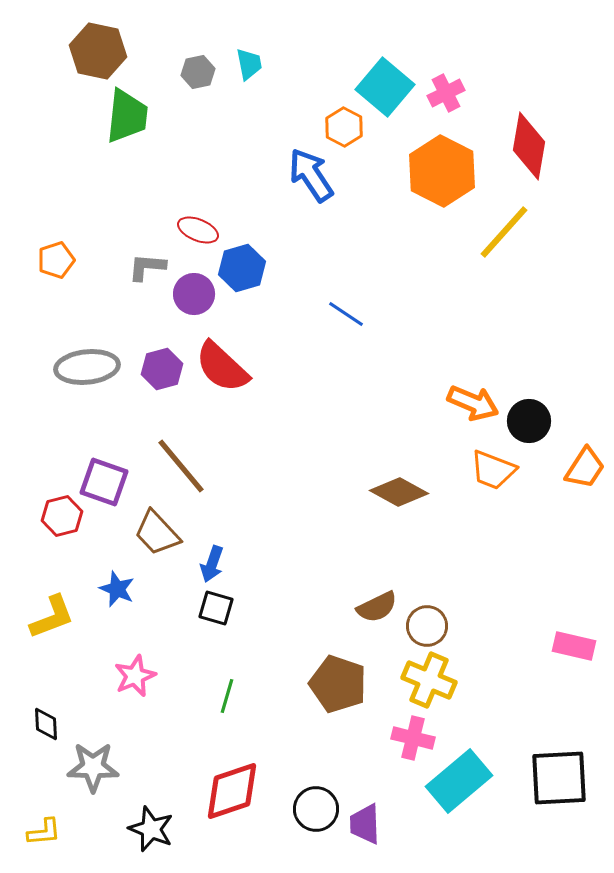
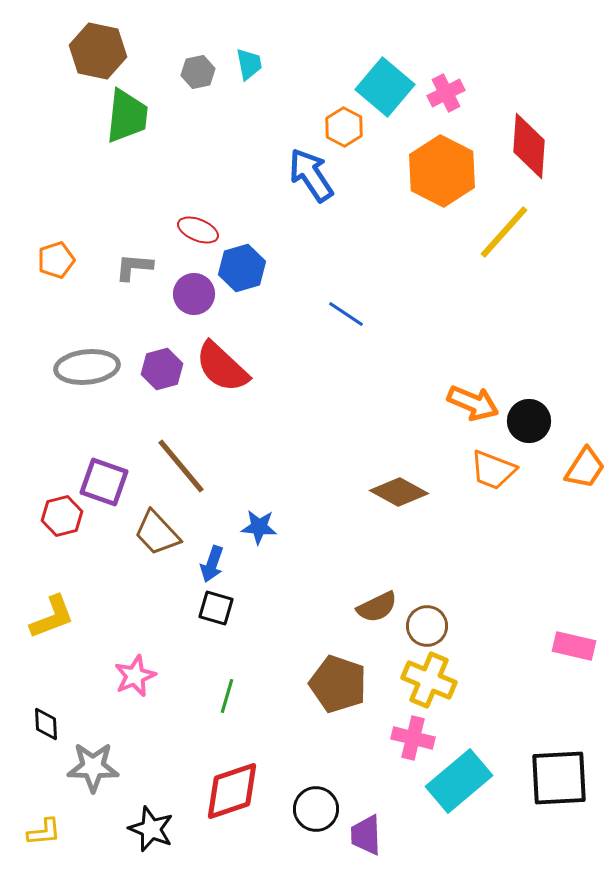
red diamond at (529, 146): rotated 6 degrees counterclockwise
gray L-shape at (147, 267): moved 13 px left
blue star at (117, 589): moved 142 px right, 62 px up; rotated 18 degrees counterclockwise
purple trapezoid at (365, 824): moved 1 px right, 11 px down
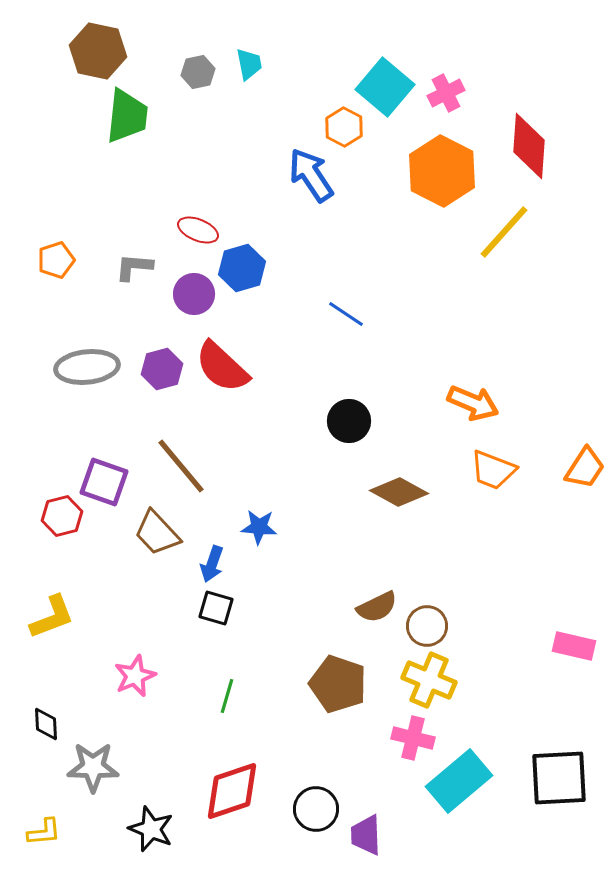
black circle at (529, 421): moved 180 px left
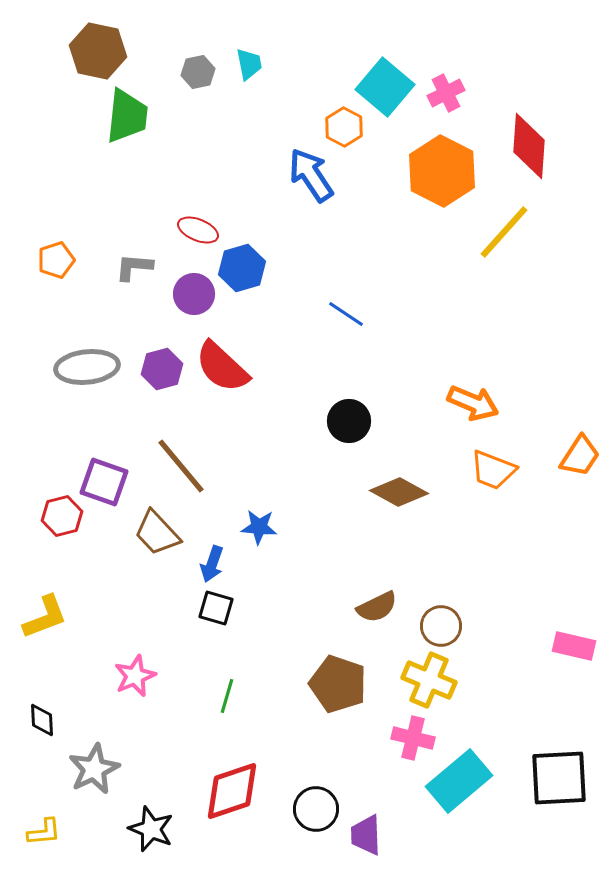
orange trapezoid at (585, 468): moved 5 px left, 12 px up
yellow L-shape at (52, 617): moved 7 px left
brown circle at (427, 626): moved 14 px right
black diamond at (46, 724): moved 4 px left, 4 px up
gray star at (93, 767): moved 1 px right, 2 px down; rotated 27 degrees counterclockwise
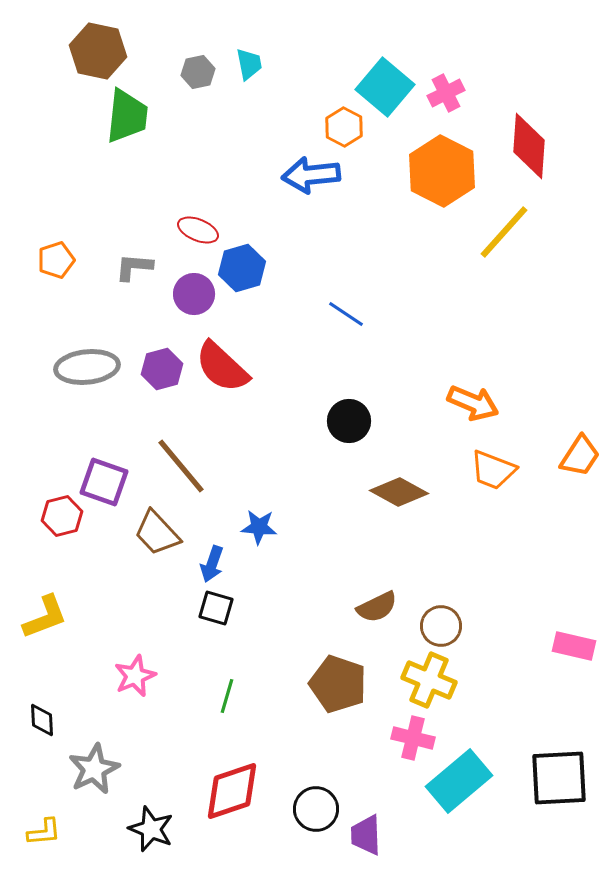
blue arrow at (311, 175): rotated 62 degrees counterclockwise
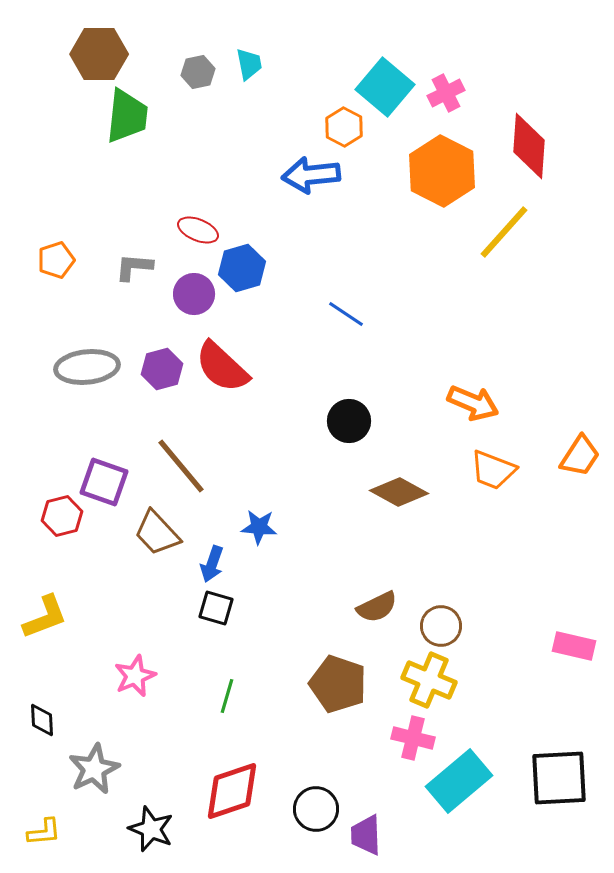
brown hexagon at (98, 51): moved 1 px right, 3 px down; rotated 12 degrees counterclockwise
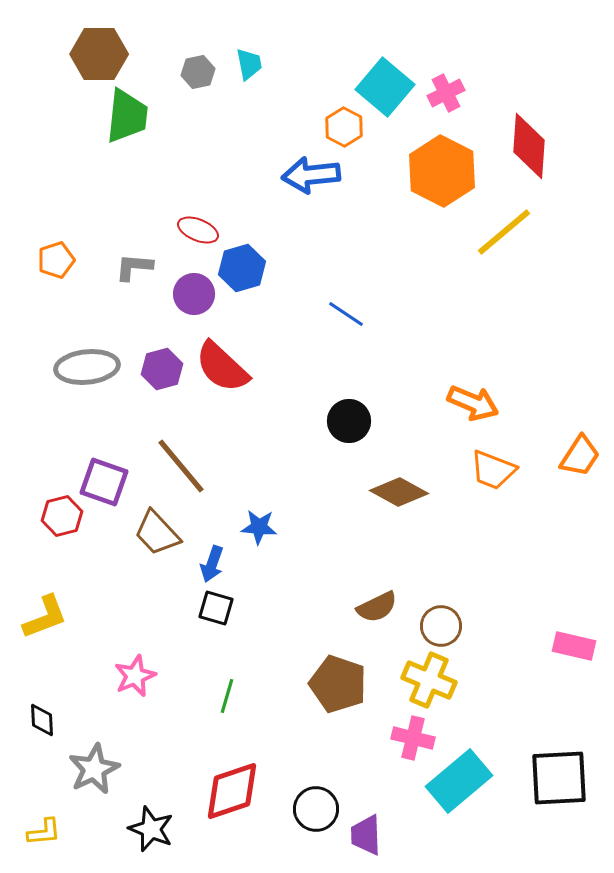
yellow line at (504, 232): rotated 8 degrees clockwise
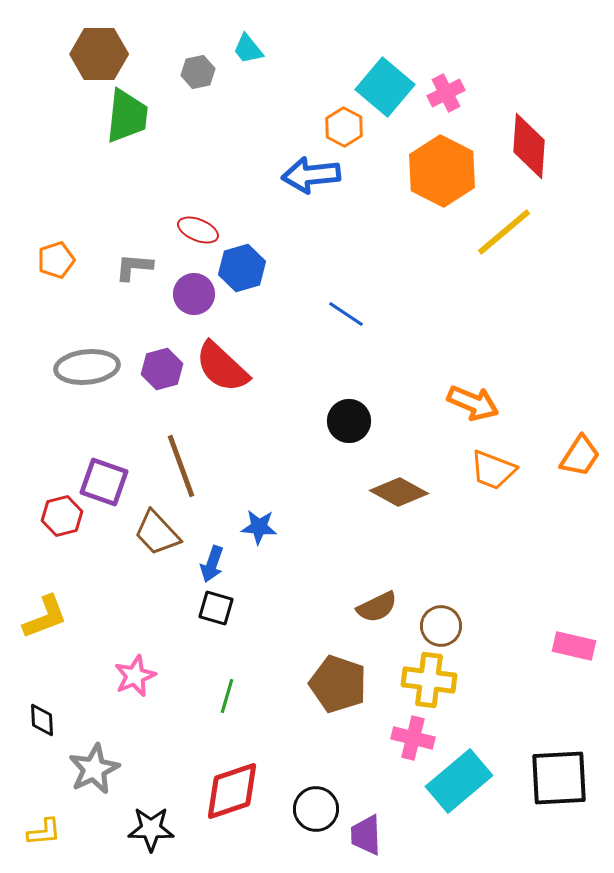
cyan trapezoid at (249, 64): moved 1 px left, 15 px up; rotated 152 degrees clockwise
brown line at (181, 466): rotated 20 degrees clockwise
yellow cross at (429, 680): rotated 16 degrees counterclockwise
black star at (151, 829): rotated 21 degrees counterclockwise
